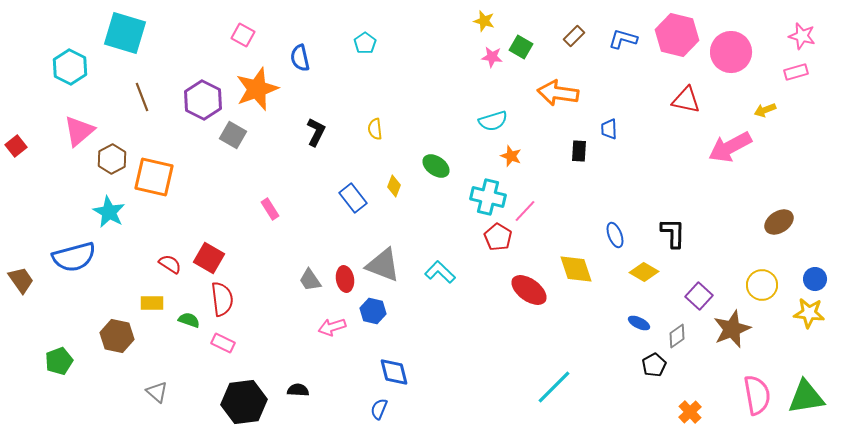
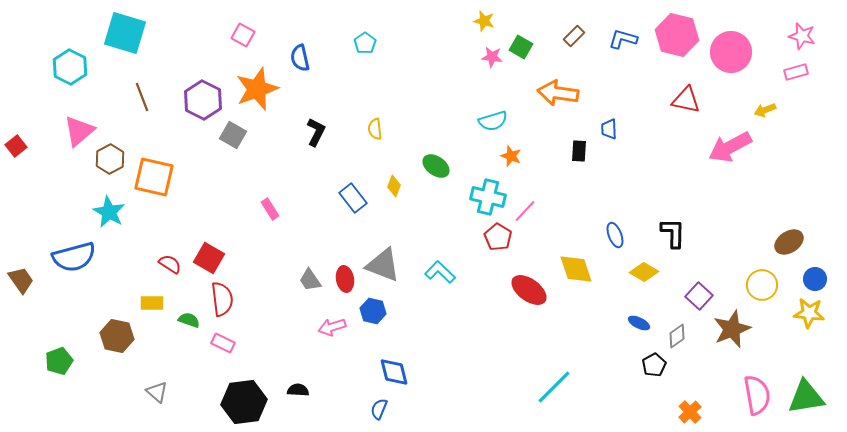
brown hexagon at (112, 159): moved 2 px left
brown ellipse at (779, 222): moved 10 px right, 20 px down
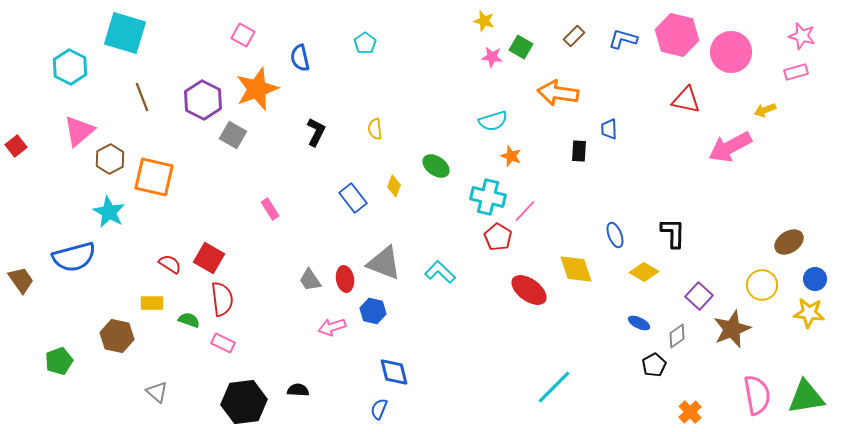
gray triangle at (383, 265): moved 1 px right, 2 px up
